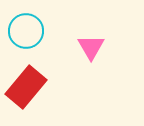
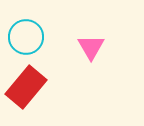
cyan circle: moved 6 px down
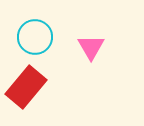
cyan circle: moved 9 px right
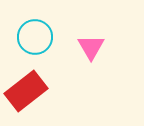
red rectangle: moved 4 px down; rotated 12 degrees clockwise
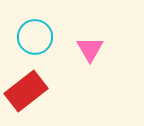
pink triangle: moved 1 px left, 2 px down
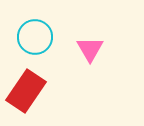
red rectangle: rotated 18 degrees counterclockwise
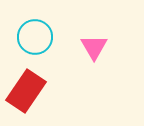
pink triangle: moved 4 px right, 2 px up
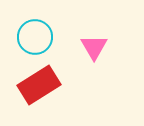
red rectangle: moved 13 px right, 6 px up; rotated 24 degrees clockwise
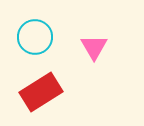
red rectangle: moved 2 px right, 7 px down
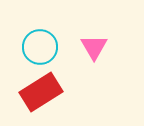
cyan circle: moved 5 px right, 10 px down
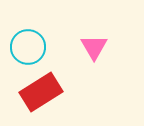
cyan circle: moved 12 px left
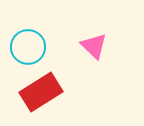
pink triangle: moved 1 px up; rotated 16 degrees counterclockwise
